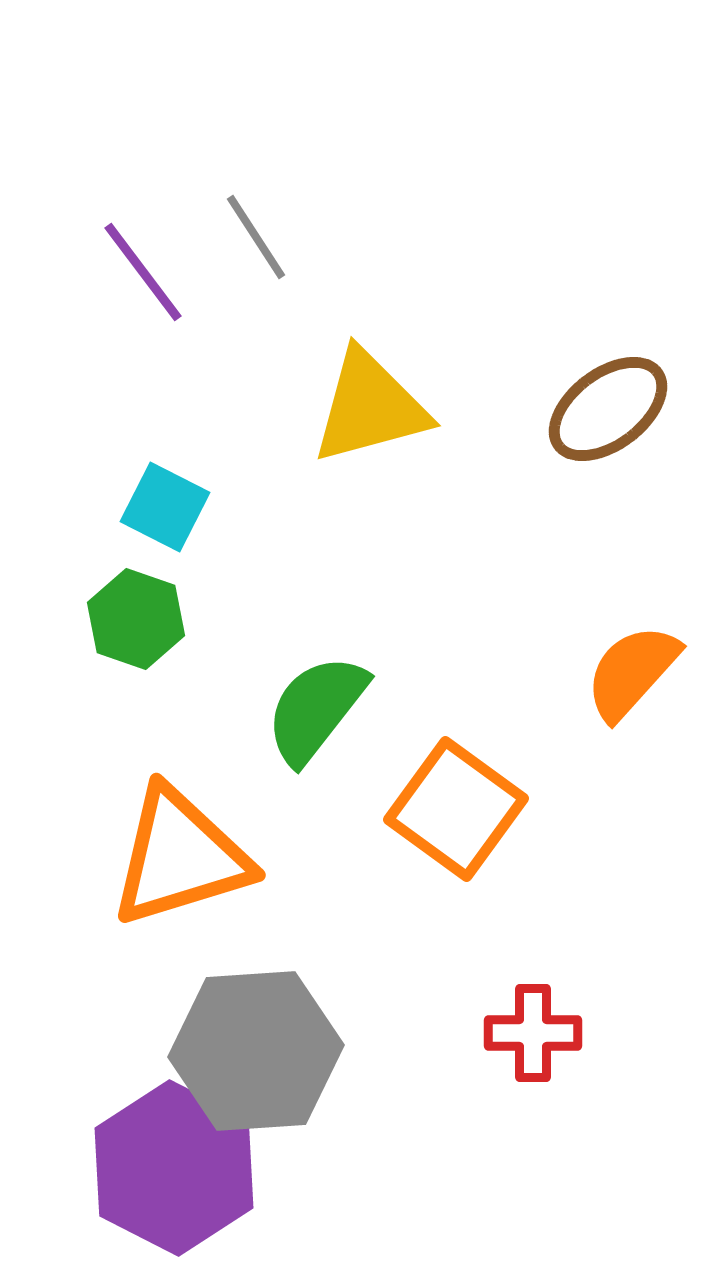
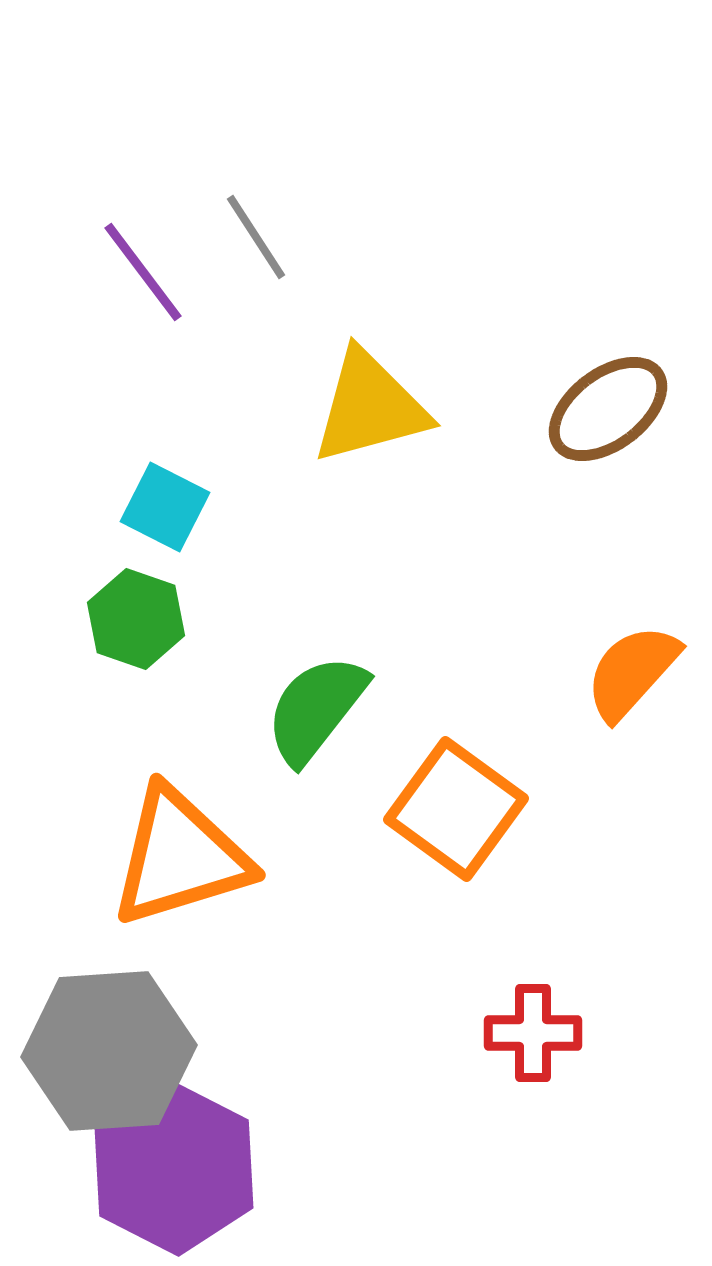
gray hexagon: moved 147 px left
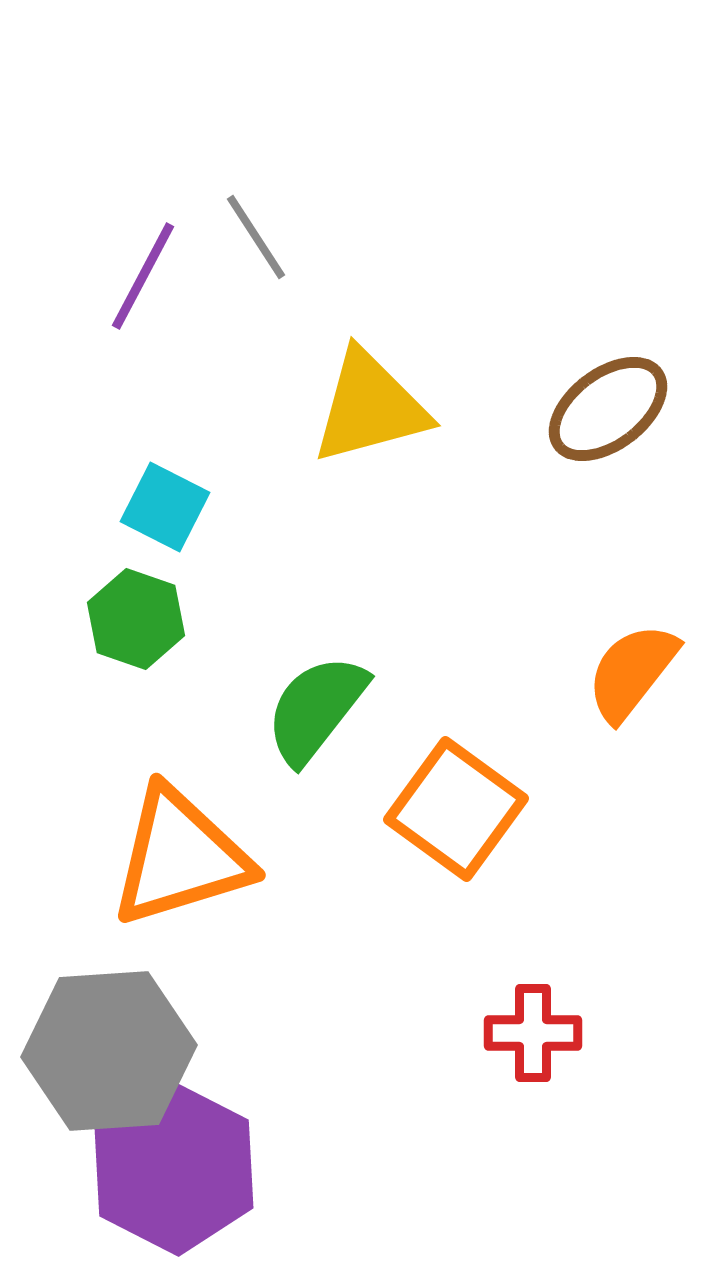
purple line: moved 4 px down; rotated 65 degrees clockwise
orange semicircle: rotated 4 degrees counterclockwise
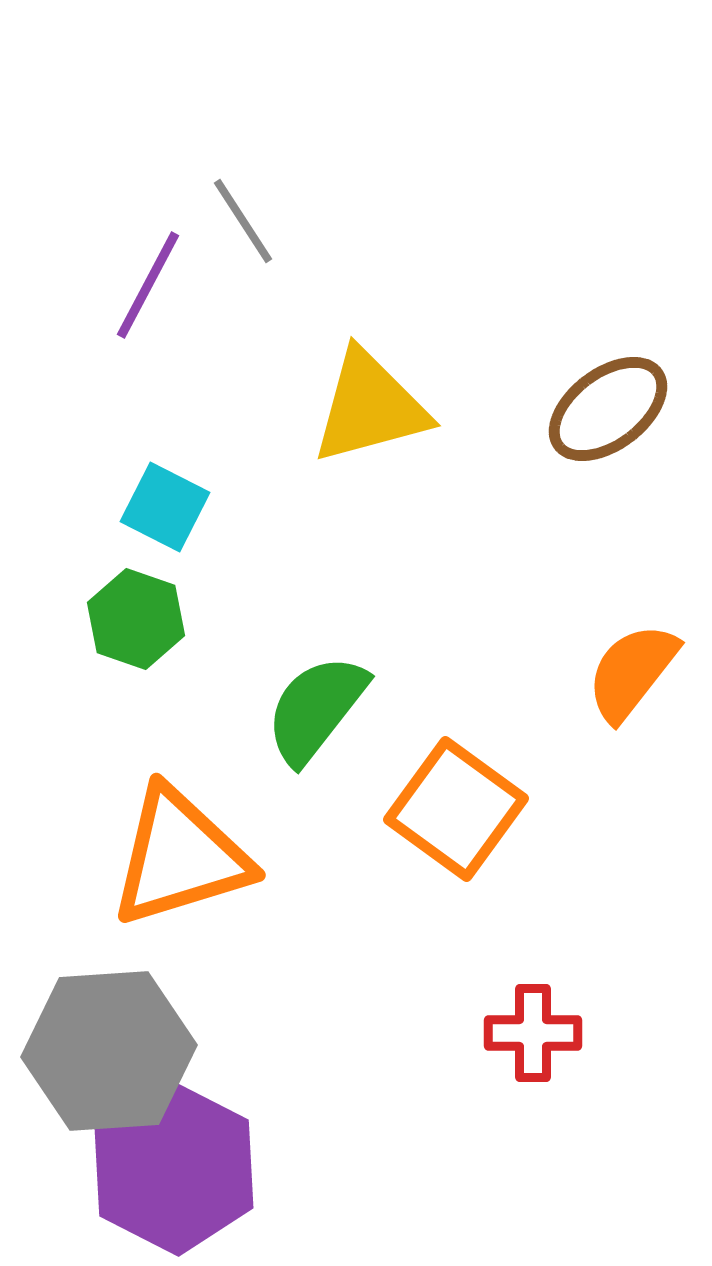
gray line: moved 13 px left, 16 px up
purple line: moved 5 px right, 9 px down
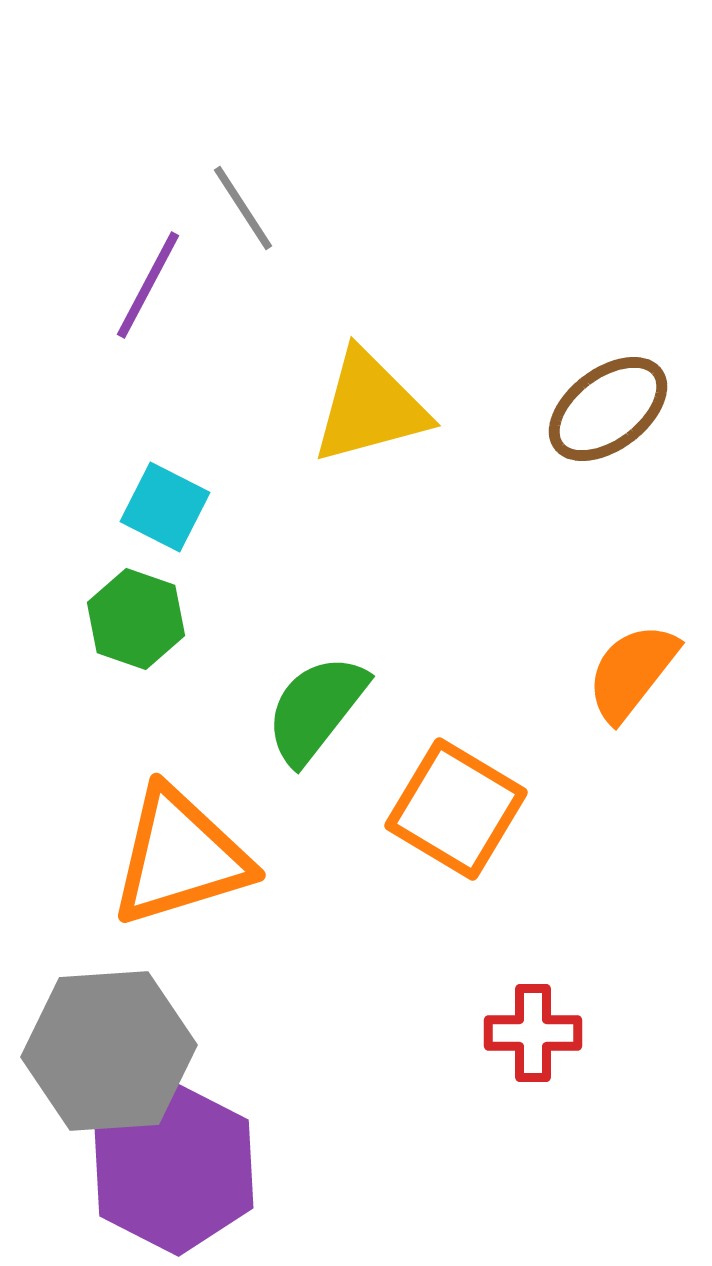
gray line: moved 13 px up
orange square: rotated 5 degrees counterclockwise
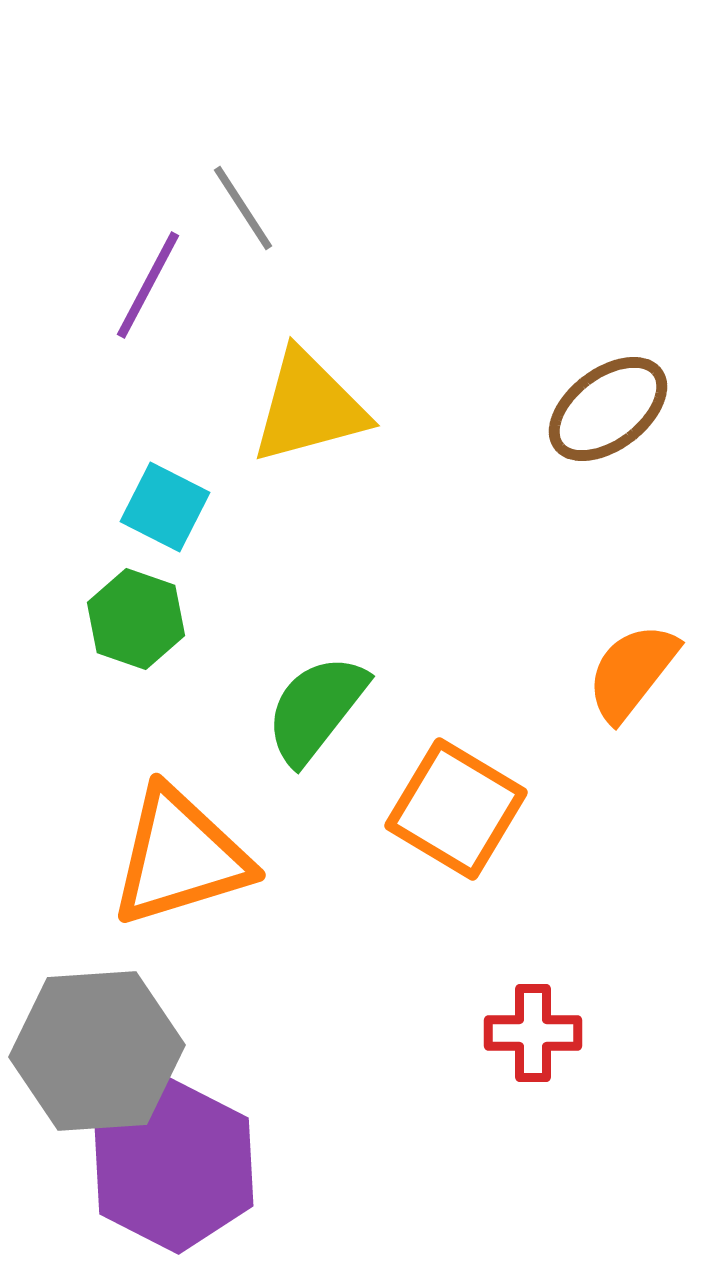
yellow triangle: moved 61 px left
gray hexagon: moved 12 px left
purple hexagon: moved 2 px up
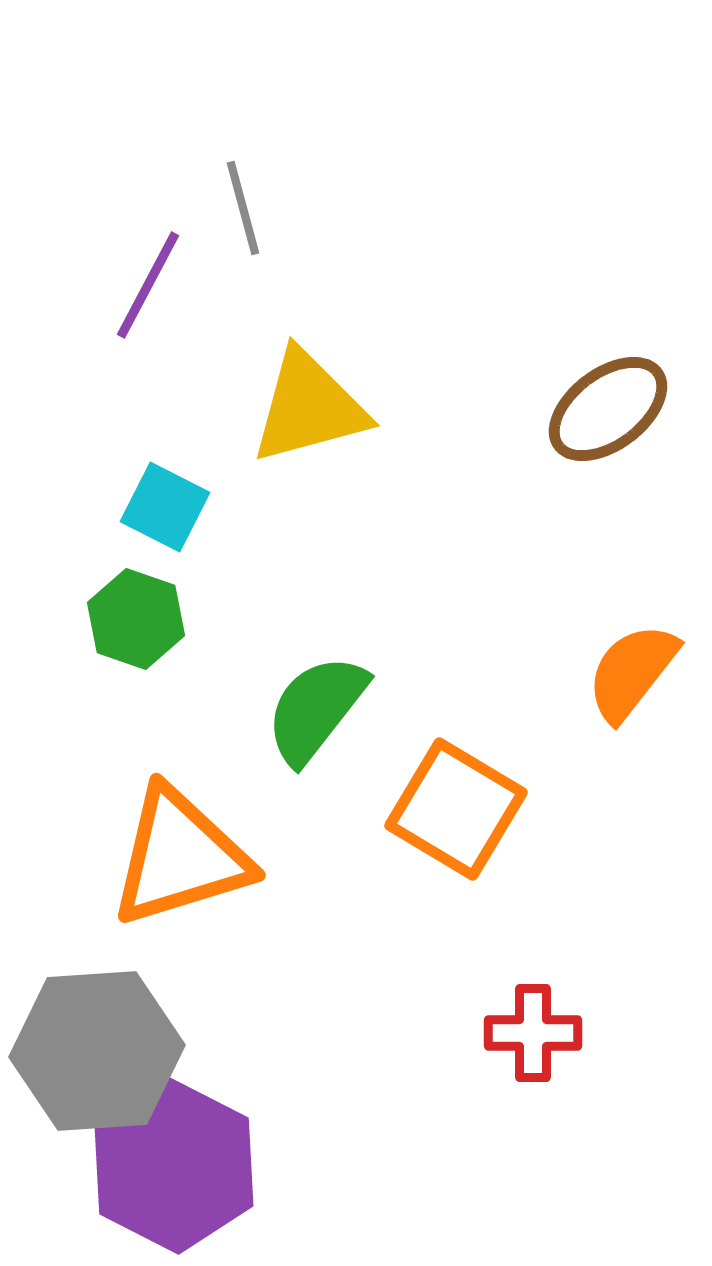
gray line: rotated 18 degrees clockwise
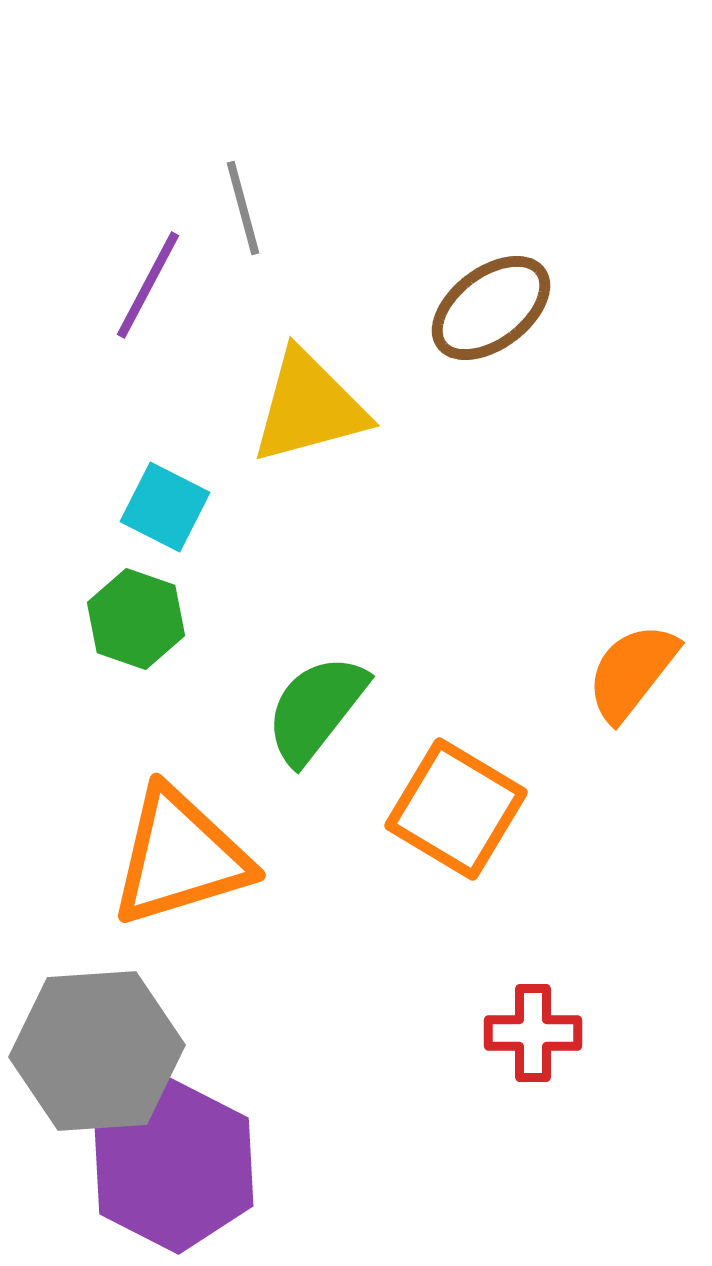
brown ellipse: moved 117 px left, 101 px up
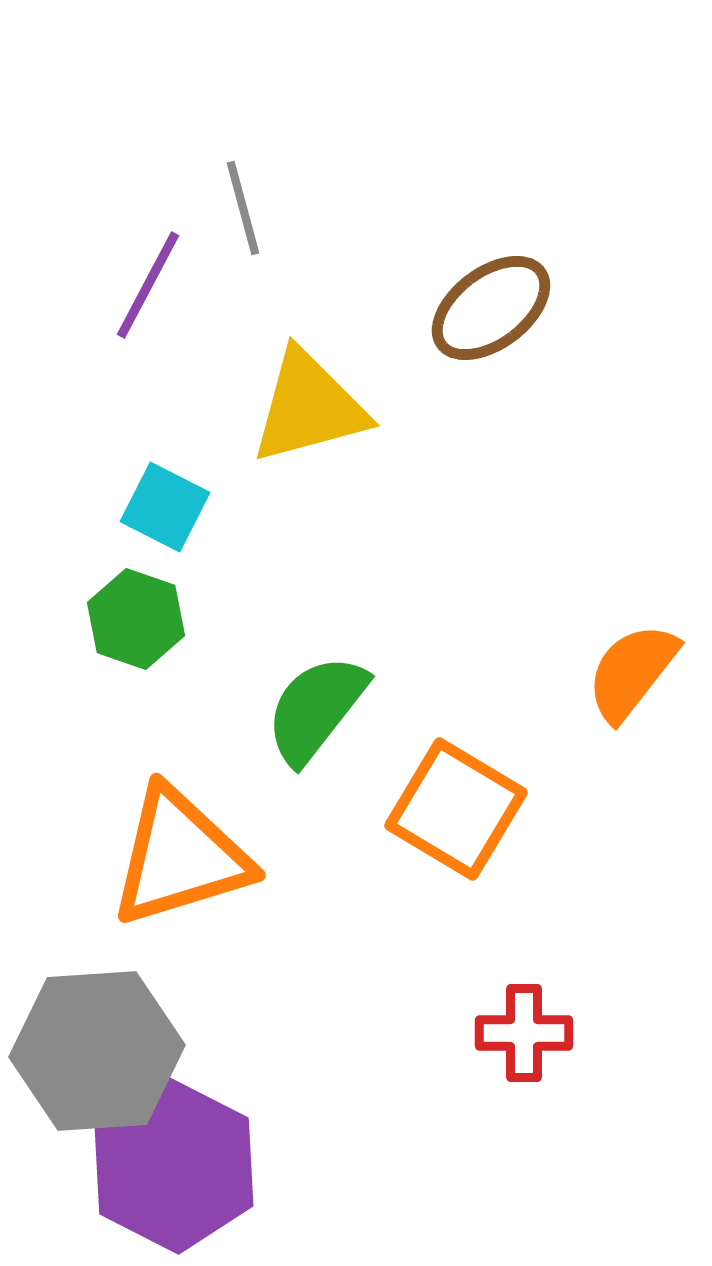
red cross: moved 9 px left
